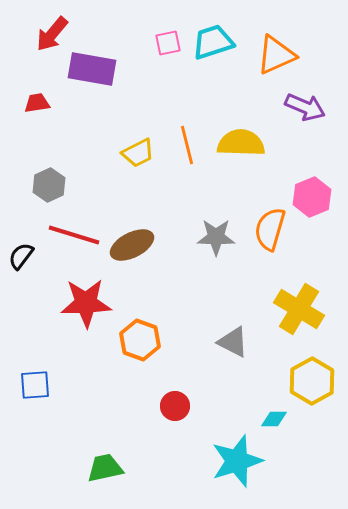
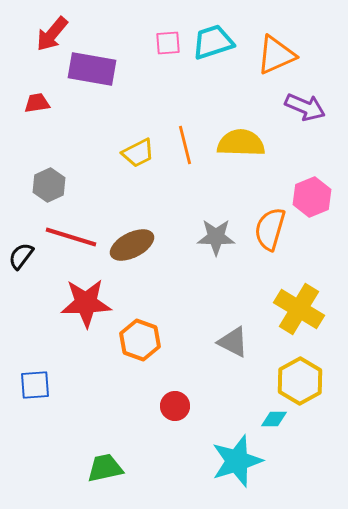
pink square: rotated 8 degrees clockwise
orange line: moved 2 px left
red line: moved 3 px left, 2 px down
yellow hexagon: moved 12 px left
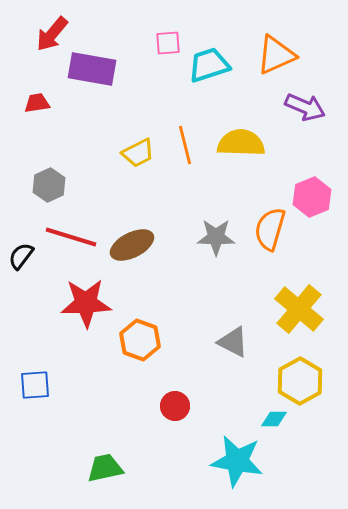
cyan trapezoid: moved 4 px left, 23 px down
yellow cross: rotated 9 degrees clockwise
cyan star: rotated 28 degrees clockwise
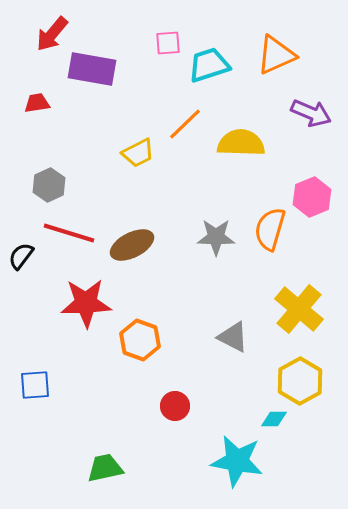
purple arrow: moved 6 px right, 6 px down
orange line: moved 21 px up; rotated 60 degrees clockwise
red line: moved 2 px left, 4 px up
gray triangle: moved 5 px up
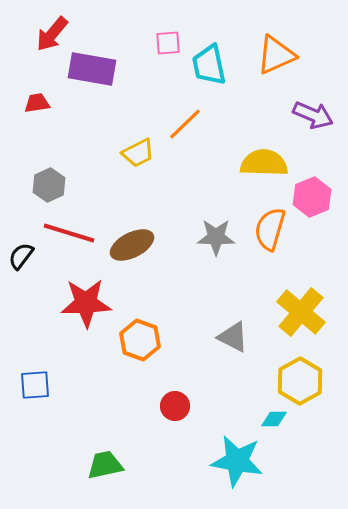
cyan trapezoid: rotated 84 degrees counterclockwise
purple arrow: moved 2 px right, 2 px down
yellow semicircle: moved 23 px right, 20 px down
yellow cross: moved 2 px right, 3 px down
green trapezoid: moved 3 px up
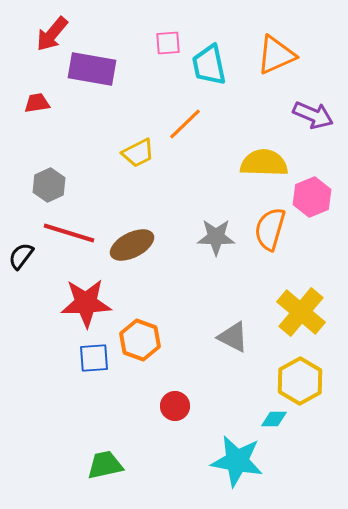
blue square: moved 59 px right, 27 px up
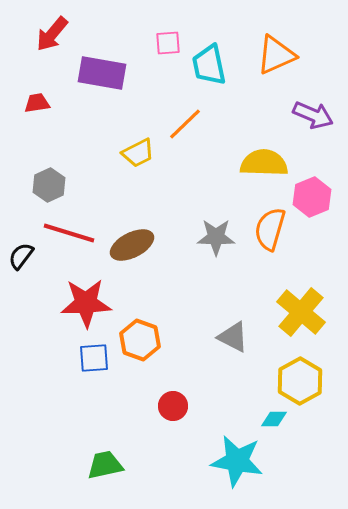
purple rectangle: moved 10 px right, 4 px down
red circle: moved 2 px left
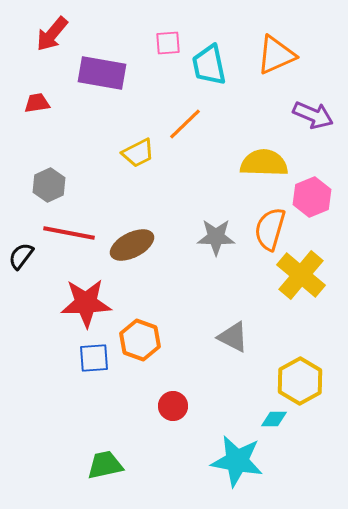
red line: rotated 6 degrees counterclockwise
yellow cross: moved 37 px up
